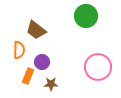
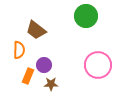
purple circle: moved 2 px right, 3 px down
pink circle: moved 2 px up
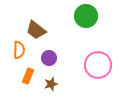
purple circle: moved 5 px right, 7 px up
brown star: rotated 16 degrees counterclockwise
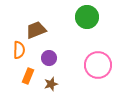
green circle: moved 1 px right, 1 px down
brown trapezoid: rotated 120 degrees clockwise
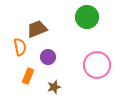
brown trapezoid: moved 1 px right, 1 px up
orange semicircle: moved 1 px right, 3 px up; rotated 12 degrees counterclockwise
purple circle: moved 1 px left, 1 px up
pink circle: moved 1 px left
brown star: moved 3 px right, 3 px down
